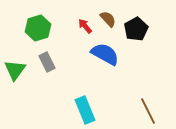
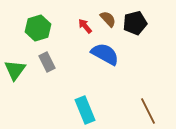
black pentagon: moved 1 px left, 6 px up; rotated 15 degrees clockwise
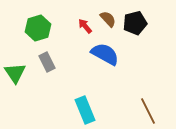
green triangle: moved 3 px down; rotated 10 degrees counterclockwise
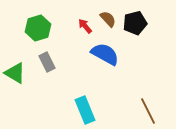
green triangle: rotated 25 degrees counterclockwise
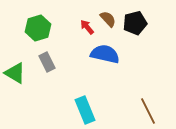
red arrow: moved 2 px right, 1 px down
blue semicircle: rotated 16 degrees counterclockwise
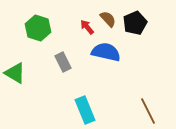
black pentagon: rotated 10 degrees counterclockwise
green hexagon: rotated 25 degrees counterclockwise
blue semicircle: moved 1 px right, 2 px up
gray rectangle: moved 16 px right
